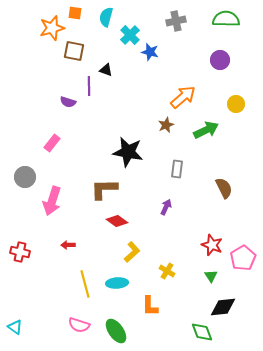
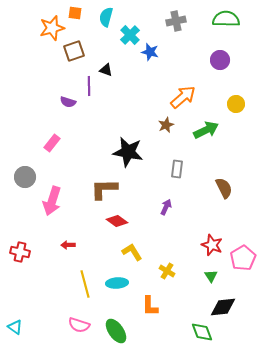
brown square: rotated 30 degrees counterclockwise
yellow L-shape: rotated 80 degrees counterclockwise
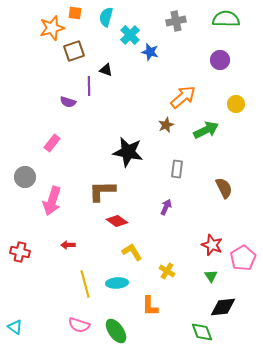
brown L-shape: moved 2 px left, 2 px down
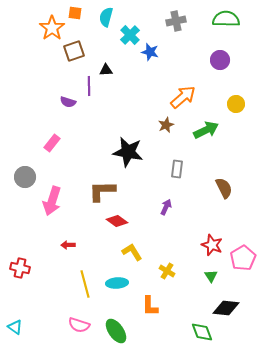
orange star: rotated 20 degrees counterclockwise
black triangle: rotated 24 degrees counterclockwise
red cross: moved 16 px down
black diamond: moved 3 px right, 1 px down; rotated 12 degrees clockwise
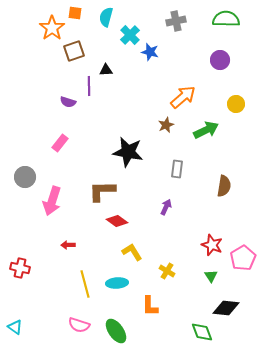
pink rectangle: moved 8 px right
brown semicircle: moved 2 px up; rotated 35 degrees clockwise
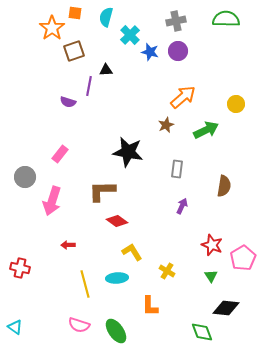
purple circle: moved 42 px left, 9 px up
purple line: rotated 12 degrees clockwise
pink rectangle: moved 11 px down
purple arrow: moved 16 px right, 1 px up
cyan ellipse: moved 5 px up
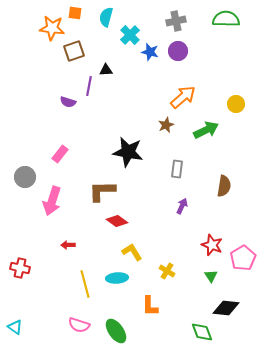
orange star: rotated 30 degrees counterclockwise
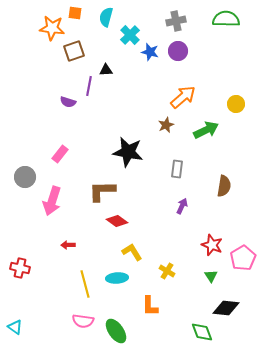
pink semicircle: moved 4 px right, 4 px up; rotated 10 degrees counterclockwise
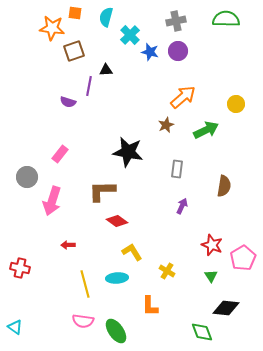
gray circle: moved 2 px right
